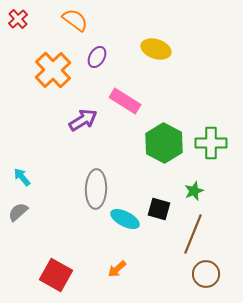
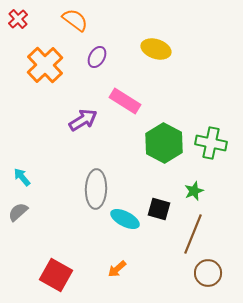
orange cross: moved 8 px left, 5 px up
green cross: rotated 12 degrees clockwise
brown circle: moved 2 px right, 1 px up
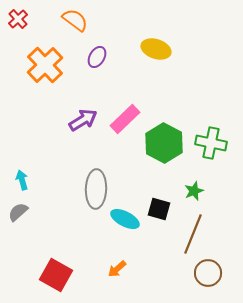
pink rectangle: moved 18 px down; rotated 76 degrees counterclockwise
cyan arrow: moved 3 px down; rotated 24 degrees clockwise
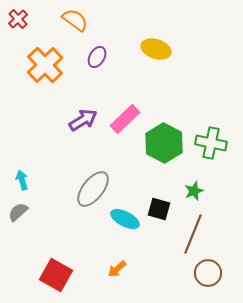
gray ellipse: moved 3 px left; rotated 36 degrees clockwise
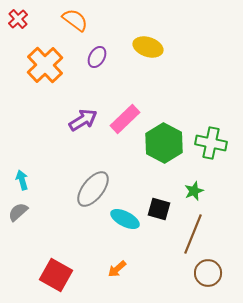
yellow ellipse: moved 8 px left, 2 px up
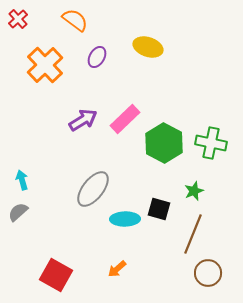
cyan ellipse: rotated 28 degrees counterclockwise
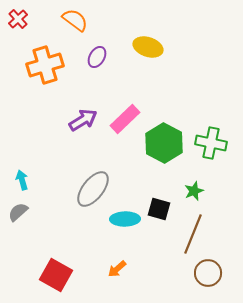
orange cross: rotated 27 degrees clockwise
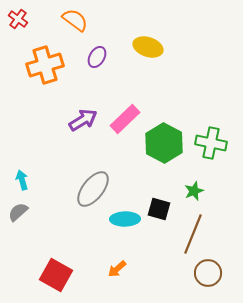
red cross: rotated 12 degrees counterclockwise
